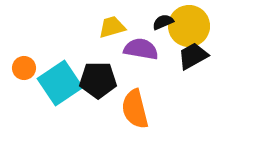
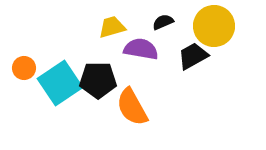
yellow circle: moved 25 px right
orange semicircle: moved 3 px left, 2 px up; rotated 15 degrees counterclockwise
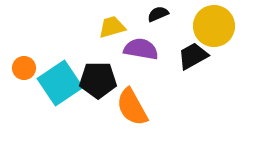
black semicircle: moved 5 px left, 8 px up
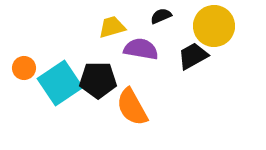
black semicircle: moved 3 px right, 2 px down
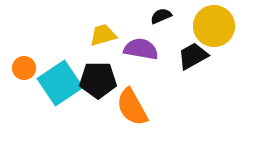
yellow trapezoid: moved 9 px left, 8 px down
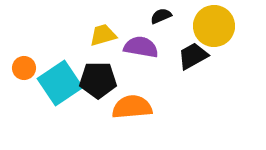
purple semicircle: moved 2 px up
orange semicircle: rotated 114 degrees clockwise
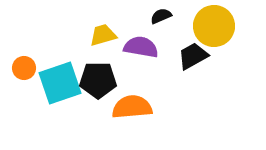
cyan square: rotated 15 degrees clockwise
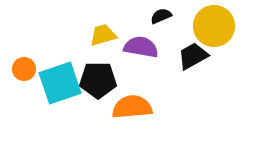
orange circle: moved 1 px down
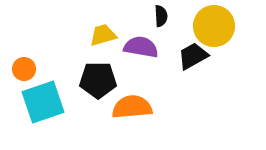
black semicircle: rotated 110 degrees clockwise
cyan square: moved 17 px left, 19 px down
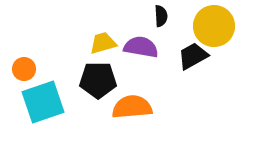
yellow trapezoid: moved 8 px down
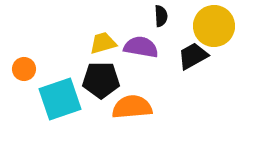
black pentagon: moved 3 px right
cyan square: moved 17 px right, 3 px up
